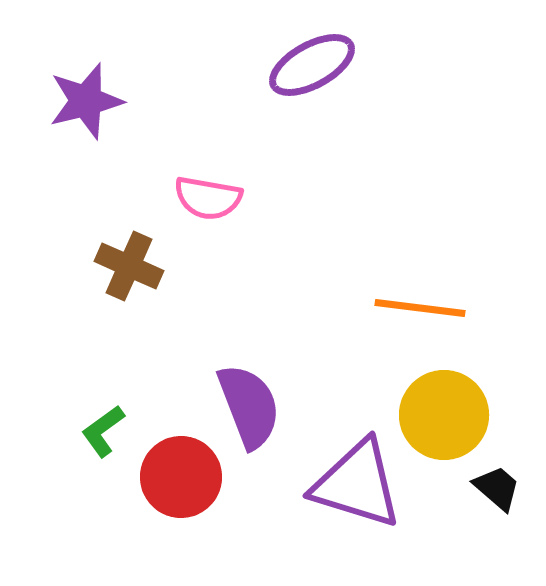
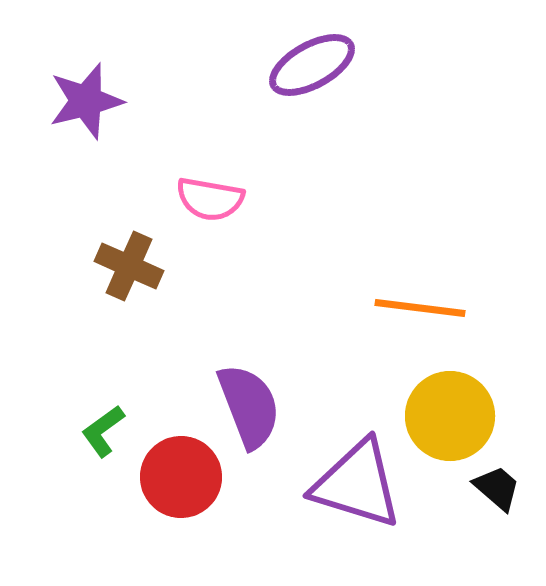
pink semicircle: moved 2 px right, 1 px down
yellow circle: moved 6 px right, 1 px down
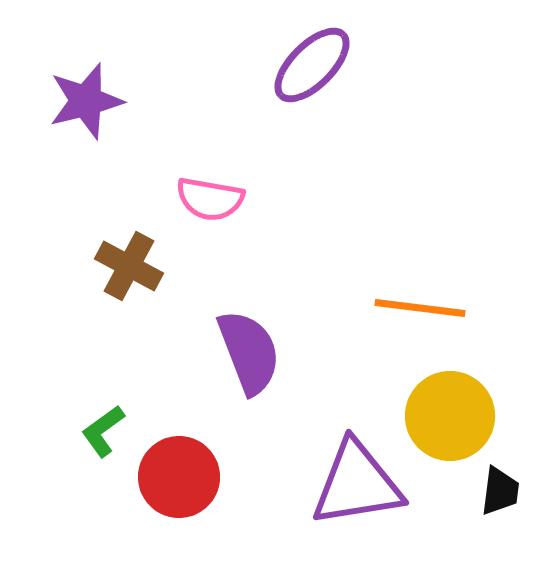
purple ellipse: rotated 16 degrees counterclockwise
brown cross: rotated 4 degrees clockwise
purple semicircle: moved 54 px up
red circle: moved 2 px left
purple triangle: rotated 26 degrees counterclockwise
black trapezoid: moved 3 px right, 3 px down; rotated 56 degrees clockwise
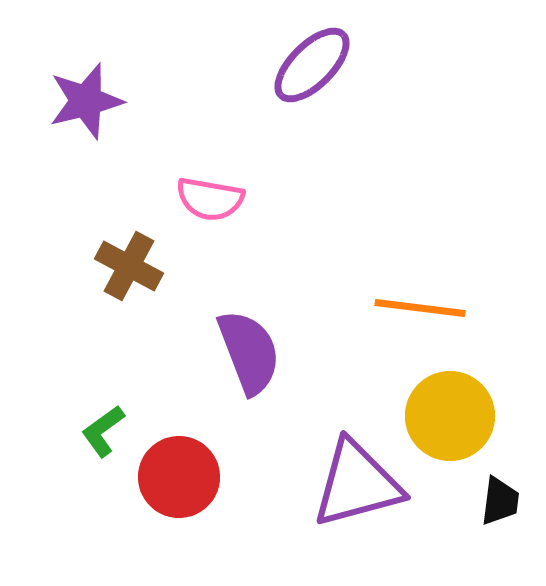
purple triangle: rotated 6 degrees counterclockwise
black trapezoid: moved 10 px down
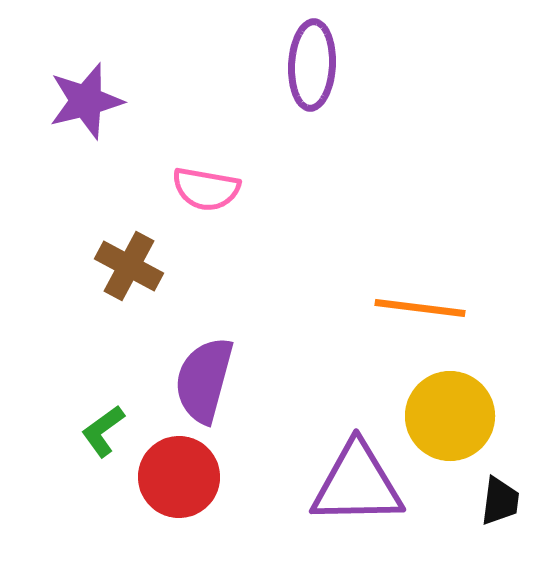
purple ellipse: rotated 42 degrees counterclockwise
pink semicircle: moved 4 px left, 10 px up
purple semicircle: moved 45 px left, 28 px down; rotated 144 degrees counterclockwise
purple triangle: rotated 14 degrees clockwise
